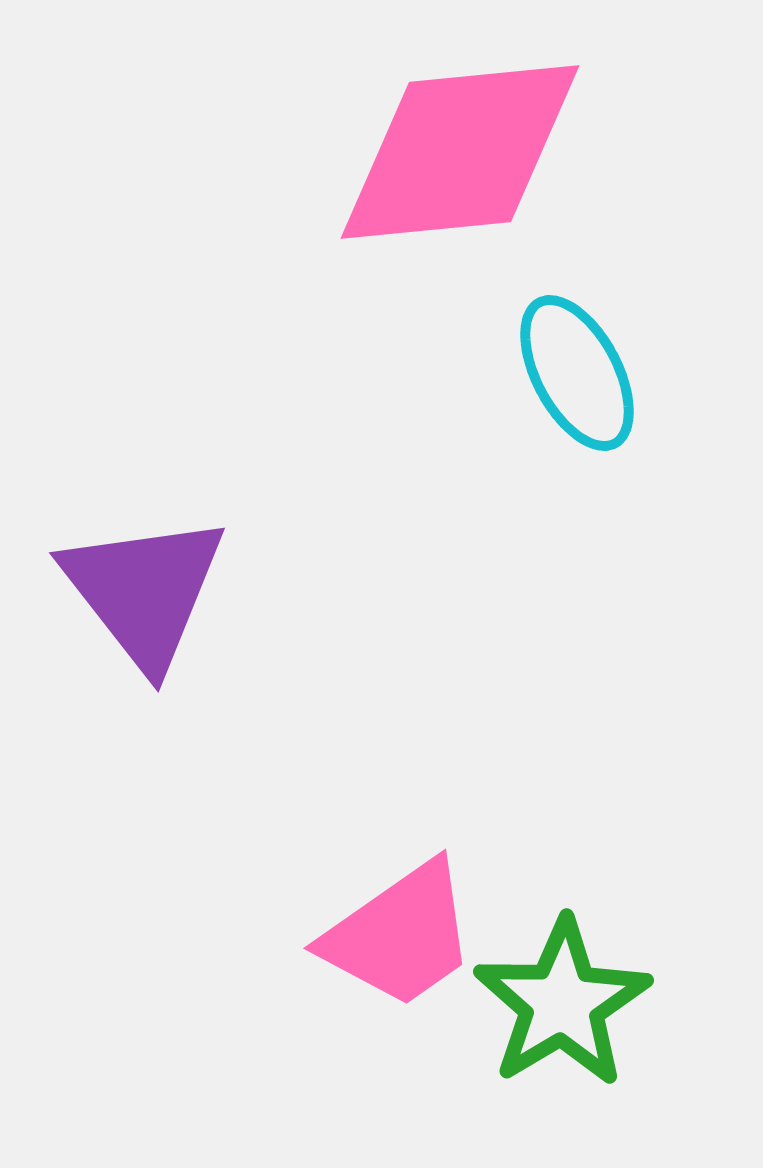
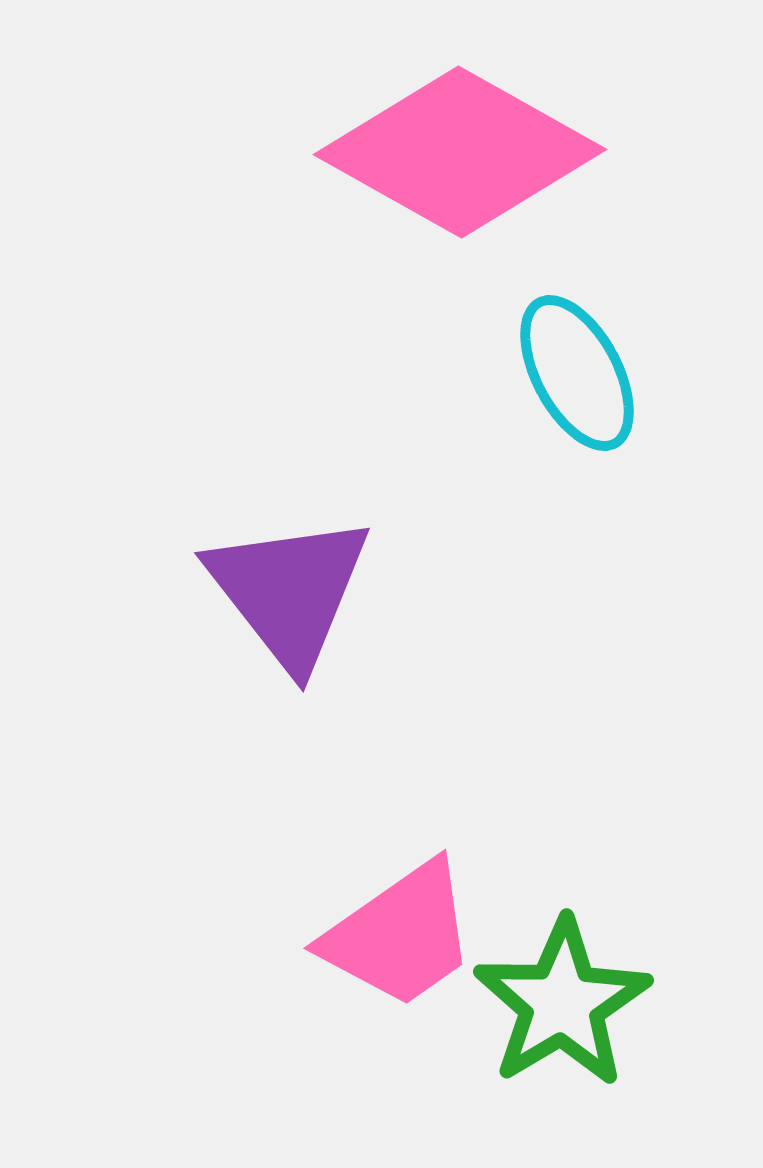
pink diamond: rotated 35 degrees clockwise
purple triangle: moved 145 px right
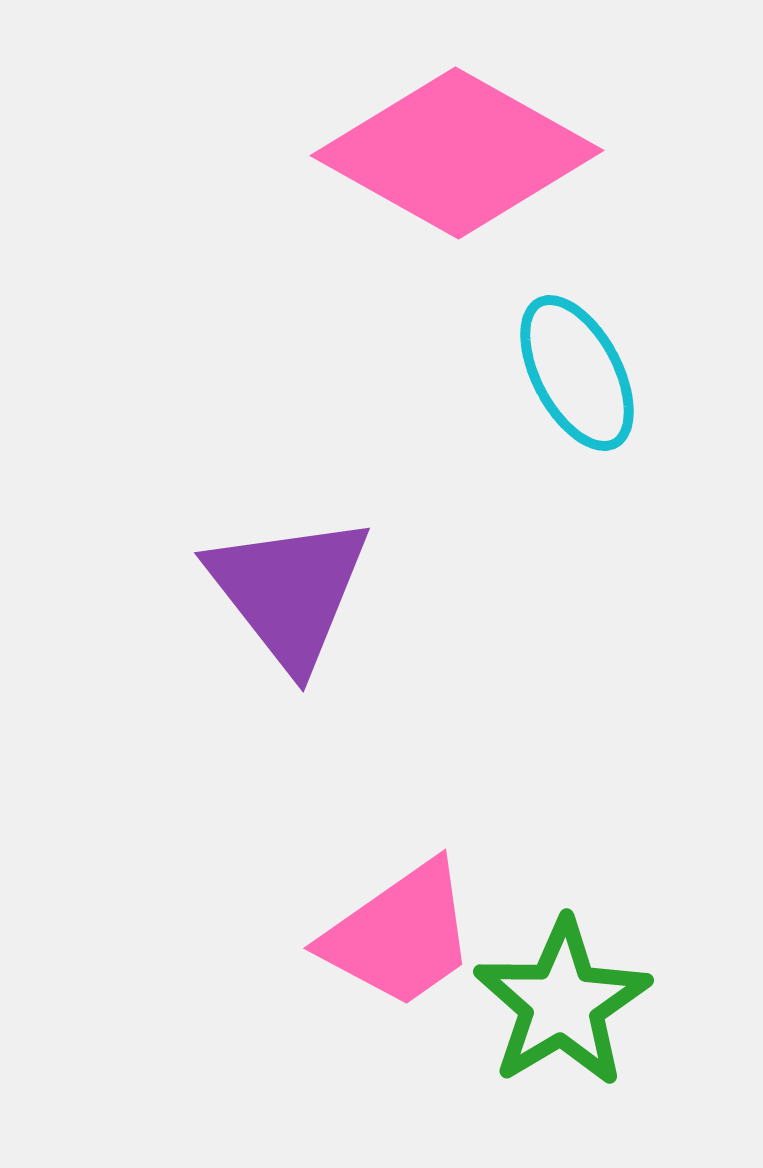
pink diamond: moved 3 px left, 1 px down
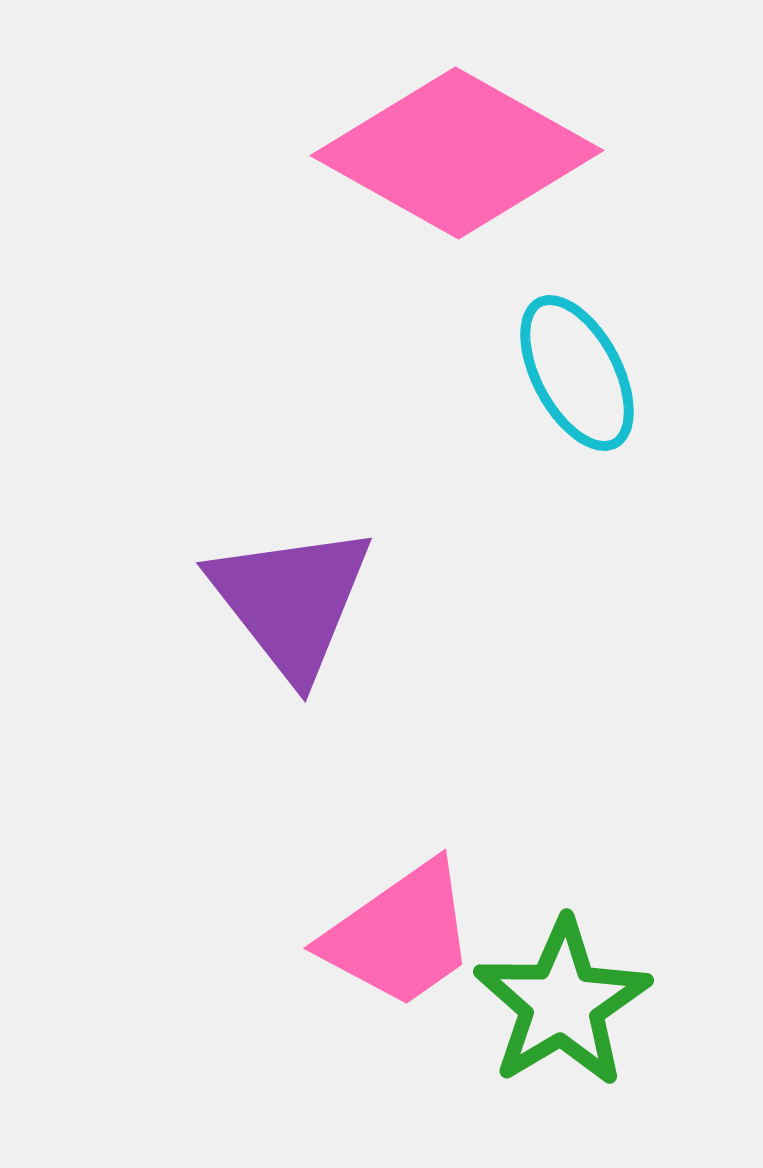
purple triangle: moved 2 px right, 10 px down
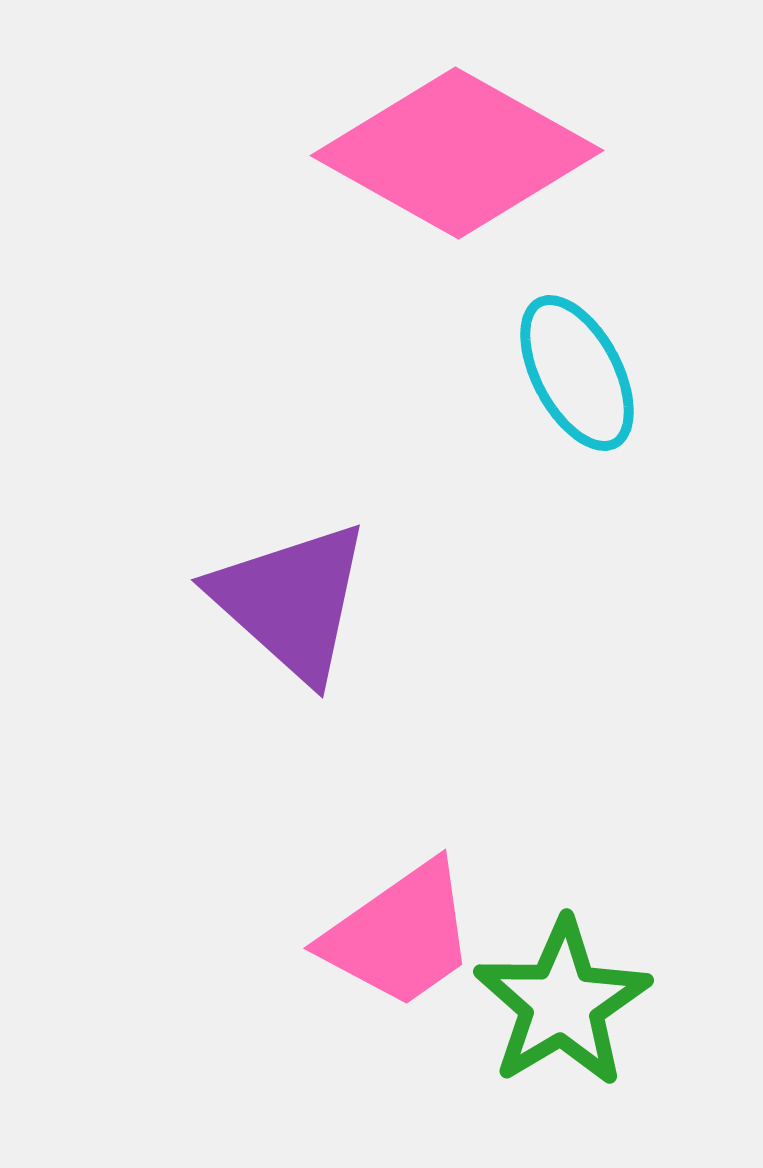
purple triangle: rotated 10 degrees counterclockwise
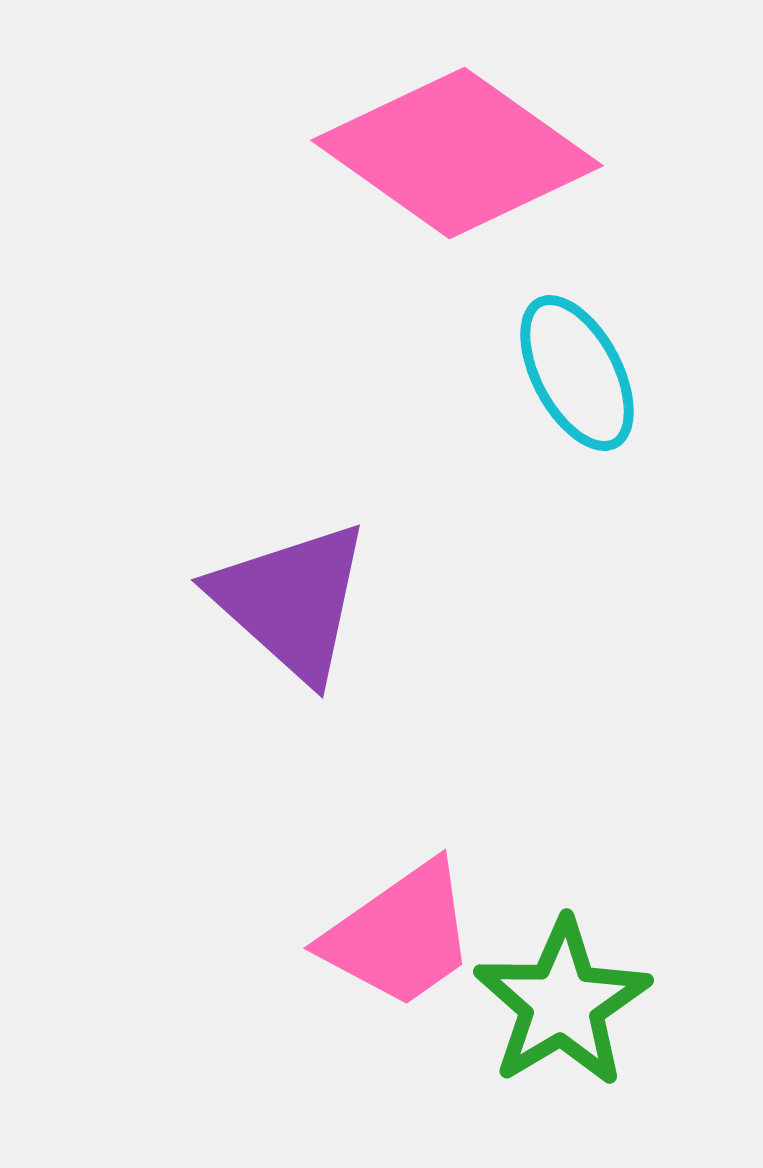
pink diamond: rotated 6 degrees clockwise
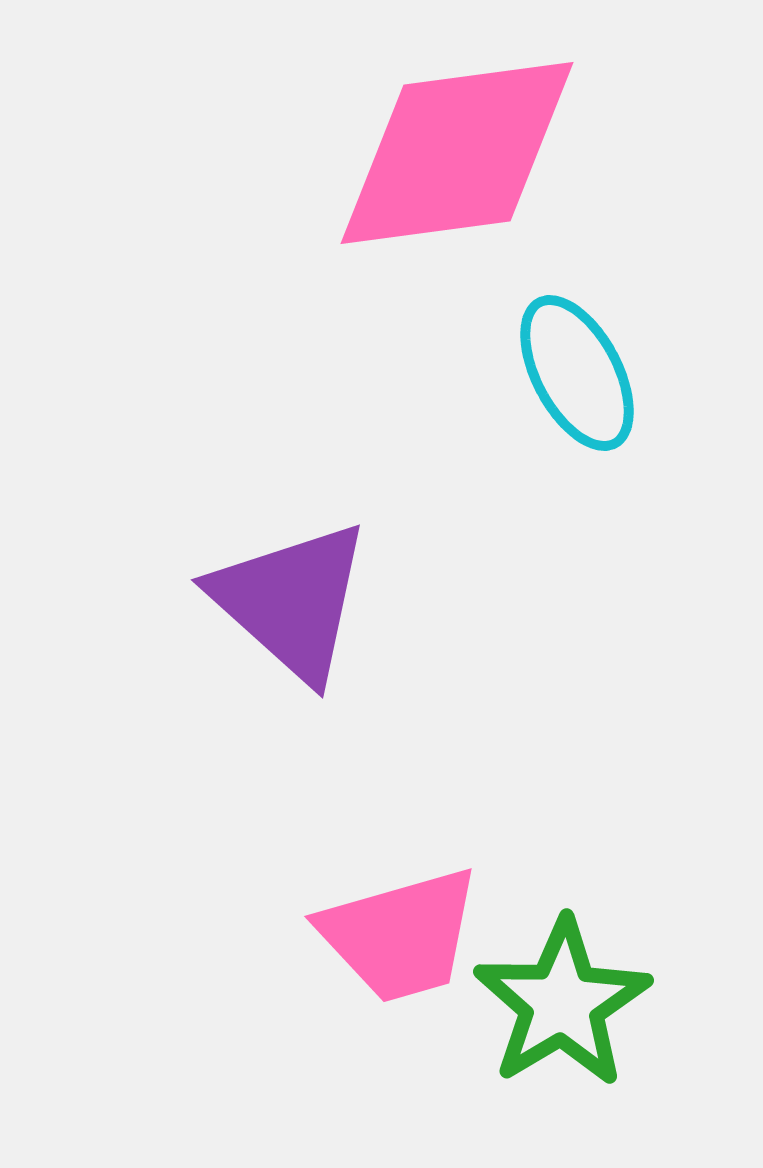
pink diamond: rotated 43 degrees counterclockwise
pink trapezoid: rotated 19 degrees clockwise
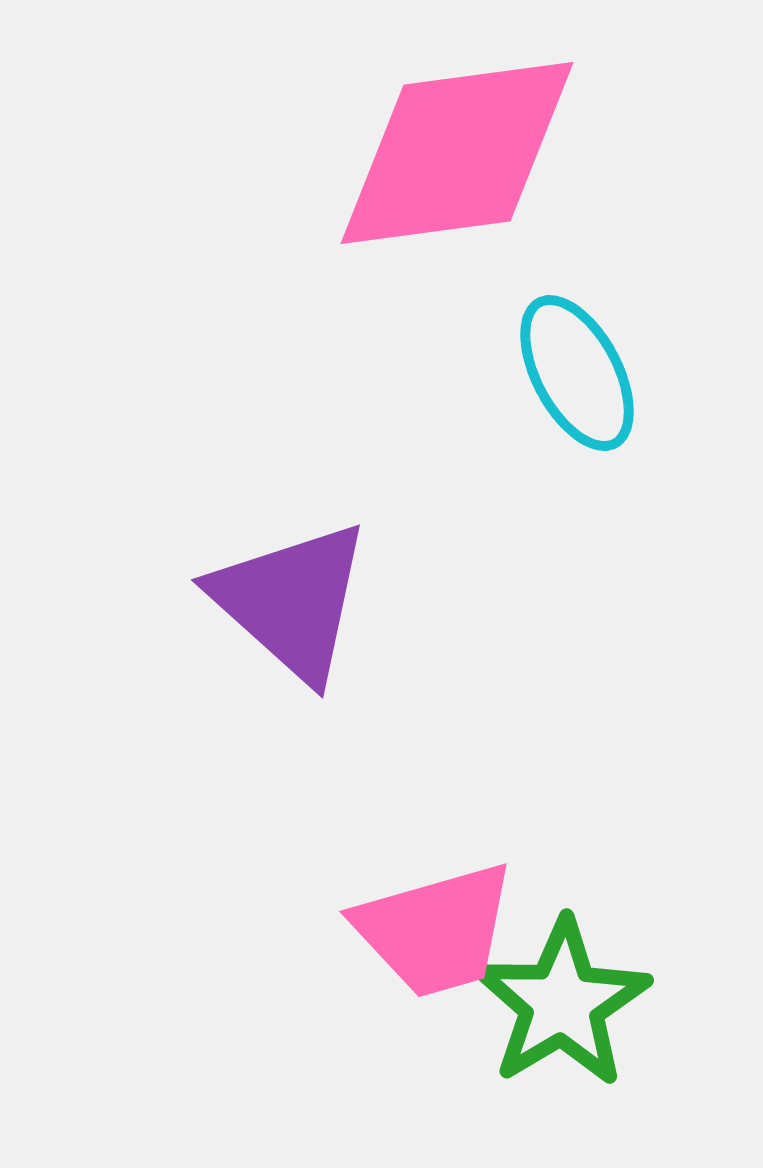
pink trapezoid: moved 35 px right, 5 px up
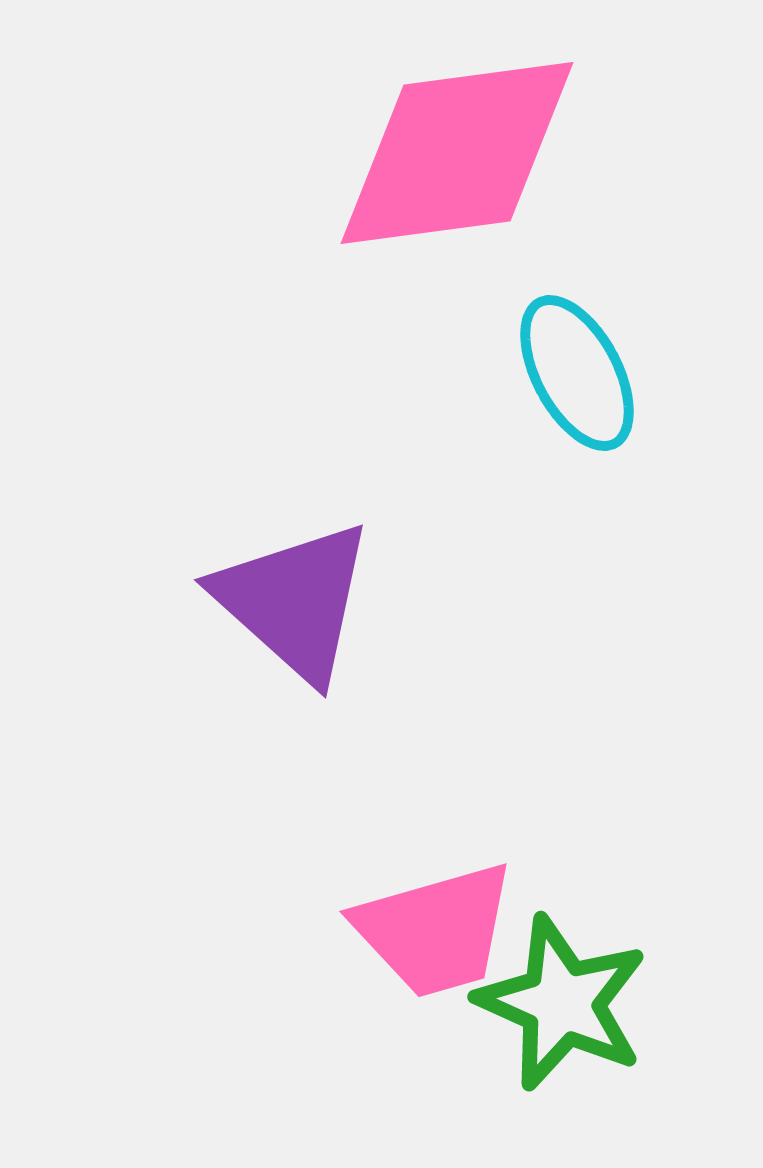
purple triangle: moved 3 px right
green star: rotated 17 degrees counterclockwise
